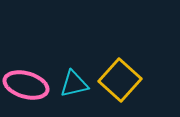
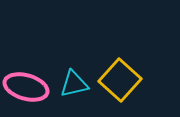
pink ellipse: moved 2 px down
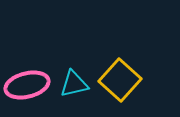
pink ellipse: moved 1 px right, 2 px up; rotated 30 degrees counterclockwise
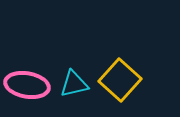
pink ellipse: rotated 24 degrees clockwise
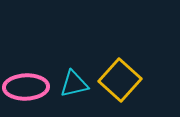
pink ellipse: moved 1 px left, 2 px down; rotated 12 degrees counterclockwise
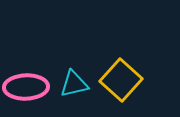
yellow square: moved 1 px right
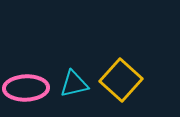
pink ellipse: moved 1 px down
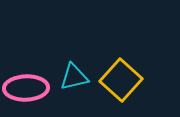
cyan triangle: moved 7 px up
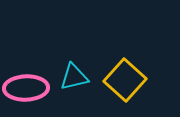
yellow square: moved 4 px right
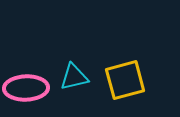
yellow square: rotated 33 degrees clockwise
